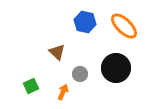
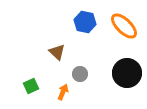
black circle: moved 11 px right, 5 px down
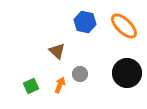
brown triangle: moved 1 px up
orange arrow: moved 3 px left, 7 px up
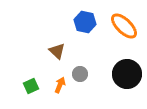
black circle: moved 1 px down
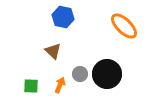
blue hexagon: moved 22 px left, 5 px up
brown triangle: moved 4 px left
black circle: moved 20 px left
green square: rotated 28 degrees clockwise
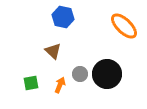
green square: moved 3 px up; rotated 14 degrees counterclockwise
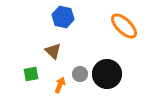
green square: moved 9 px up
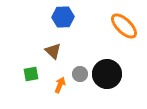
blue hexagon: rotated 15 degrees counterclockwise
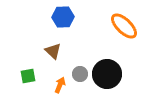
green square: moved 3 px left, 2 px down
